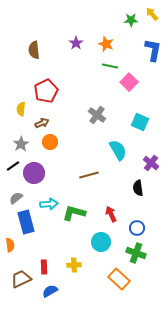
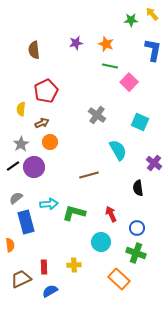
purple star: rotated 24 degrees clockwise
purple cross: moved 3 px right
purple circle: moved 6 px up
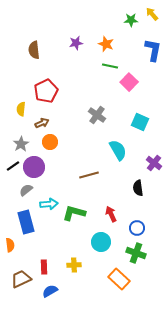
gray semicircle: moved 10 px right, 8 px up
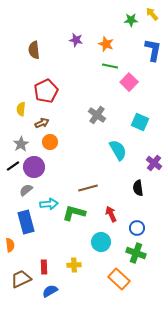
purple star: moved 3 px up; rotated 24 degrees clockwise
brown line: moved 1 px left, 13 px down
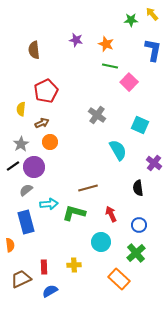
cyan square: moved 3 px down
blue circle: moved 2 px right, 3 px up
green cross: rotated 30 degrees clockwise
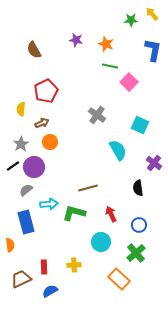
brown semicircle: rotated 24 degrees counterclockwise
